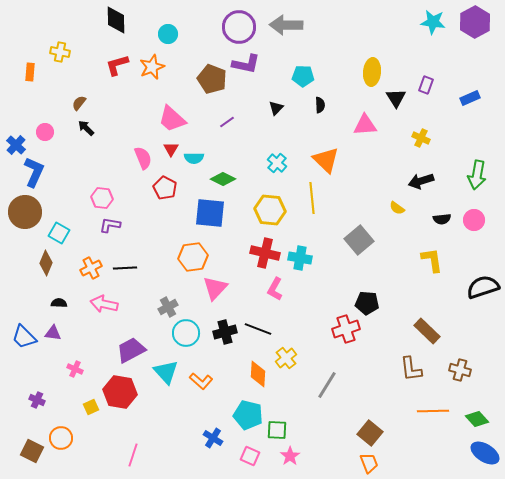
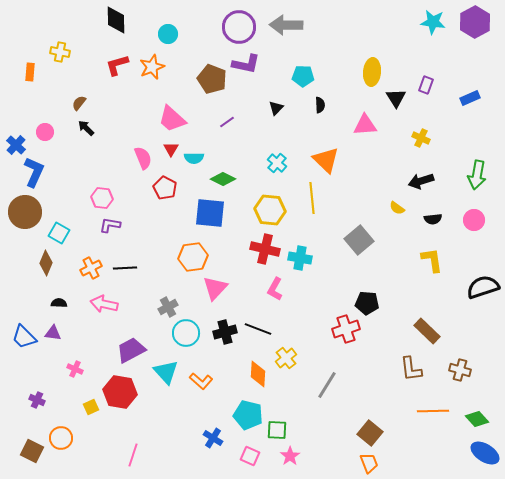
black semicircle at (442, 219): moved 9 px left
red cross at (265, 253): moved 4 px up
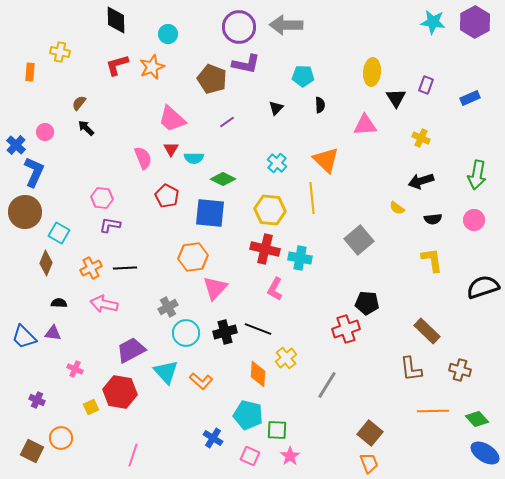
red pentagon at (165, 188): moved 2 px right, 8 px down
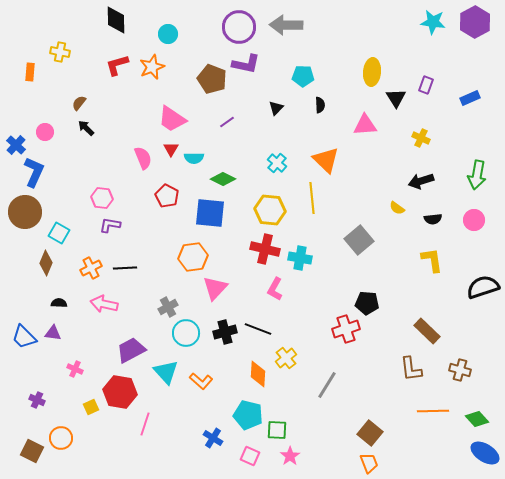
pink trapezoid at (172, 119): rotated 8 degrees counterclockwise
pink line at (133, 455): moved 12 px right, 31 px up
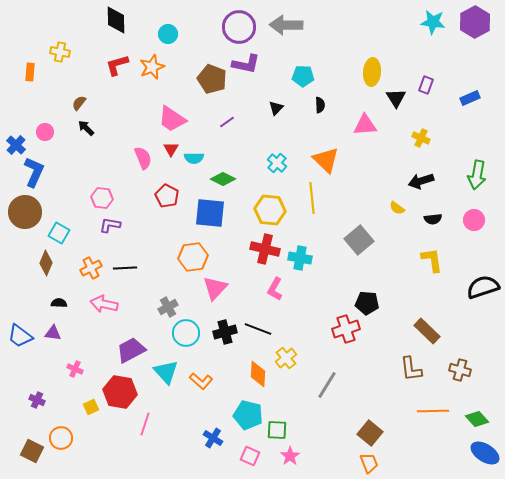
blue trapezoid at (24, 337): moved 4 px left, 1 px up; rotated 8 degrees counterclockwise
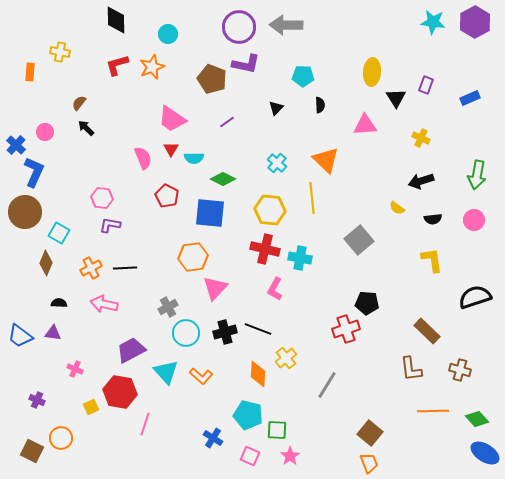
black semicircle at (483, 287): moved 8 px left, 10 px down
orange L-shape at (201, 381): moved 5 px up
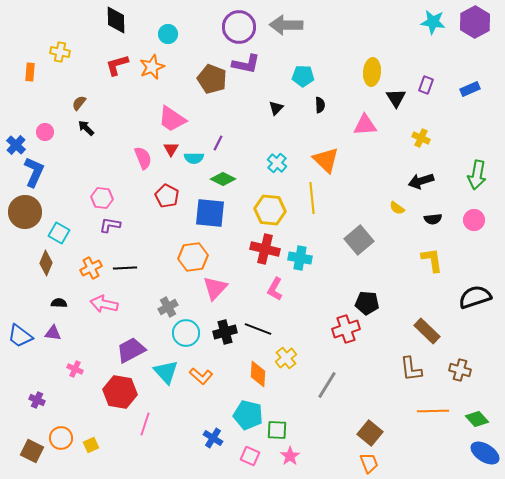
blue rectangle at (470, 98): moved 9 px up
purple line at (227, 122): moved 9 px left, 21 px down; rotated 28 degrees counterclockwise
yellow square at (91, 407): moved 38 px down
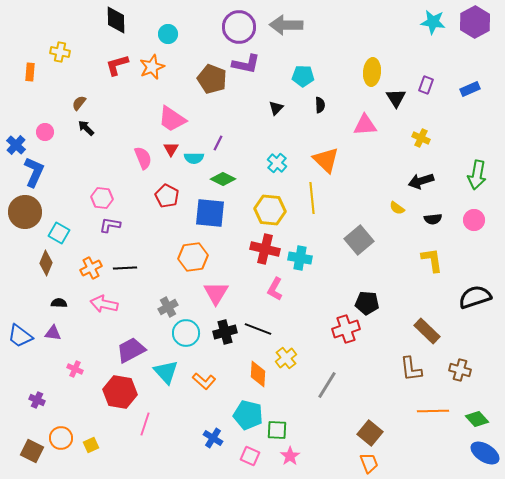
pink triangle at (215, 288): moved 1 px right, 5 px down; rotated 12 degrees counterclockwise
orange L-shape at (201, 376): moved 3 px right, 5 px down
